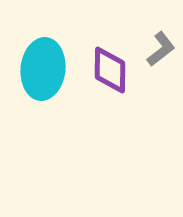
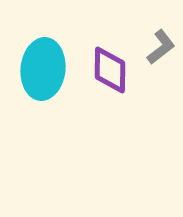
gray L-shape: moved 2 px up
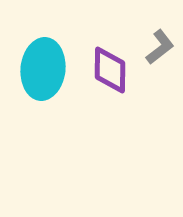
gray L-shape: moved 1 px left
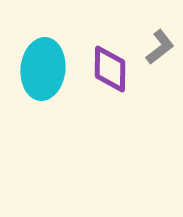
purple diamond: moved 1 px up
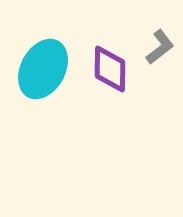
cyan ellipse: rotated 22 degrees clockwise
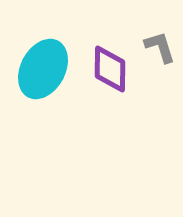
gray L-shape: rotated 69 degrees counterclockwise
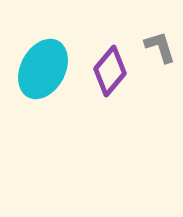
purple diamond: moved 2 px down; rotated 39 degrees clockwise
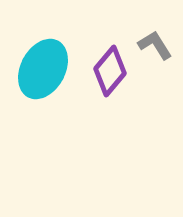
gray L-shape: moved 5 px left, 2 px up; rotated 15 degrees counterclockwise
